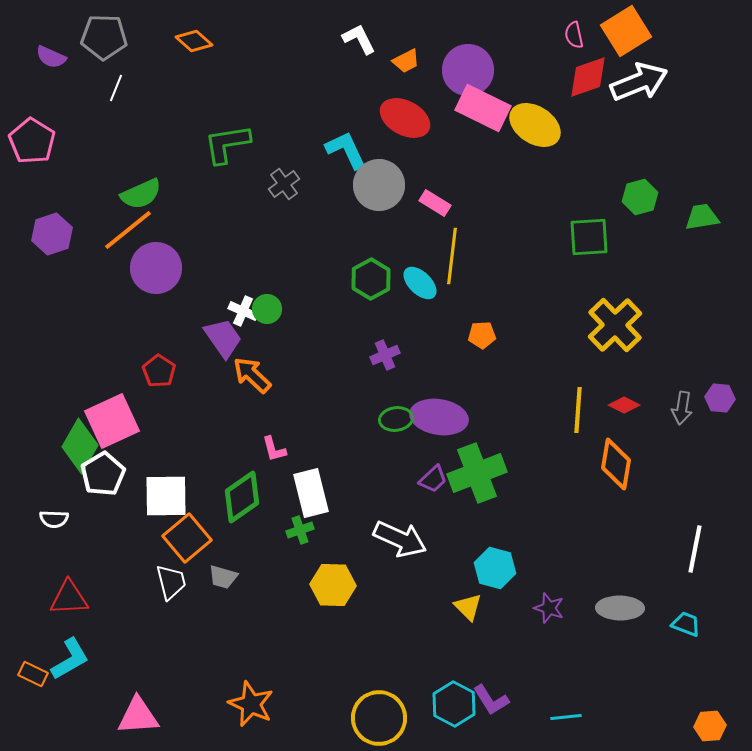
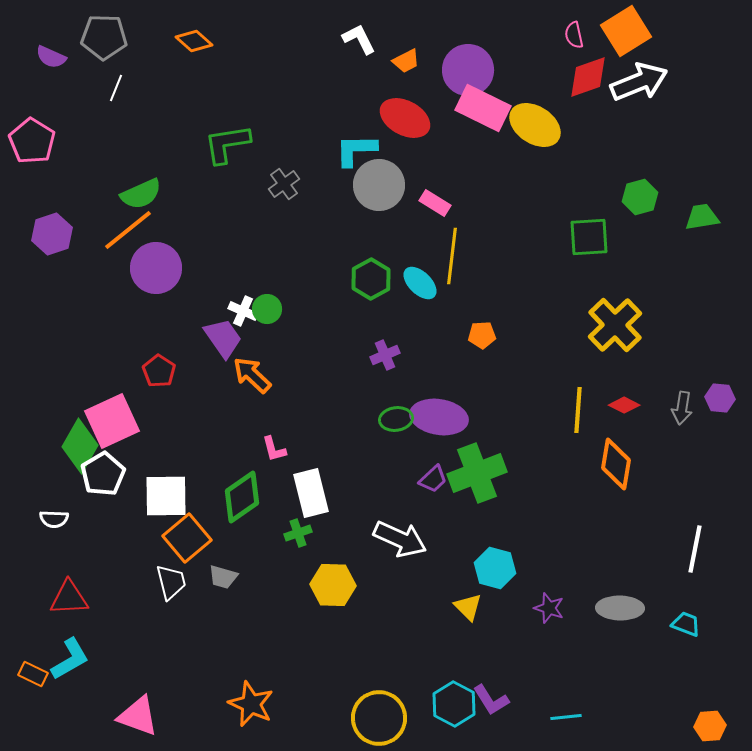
cyan L-shape at (346, 150): moved 10 px right; rotated 66 degrees counterclockwise
green cross at (300, 530): moved 2 px left, 3 px down
pink triangle at (138, 716): rotated 24 degrees clockwise
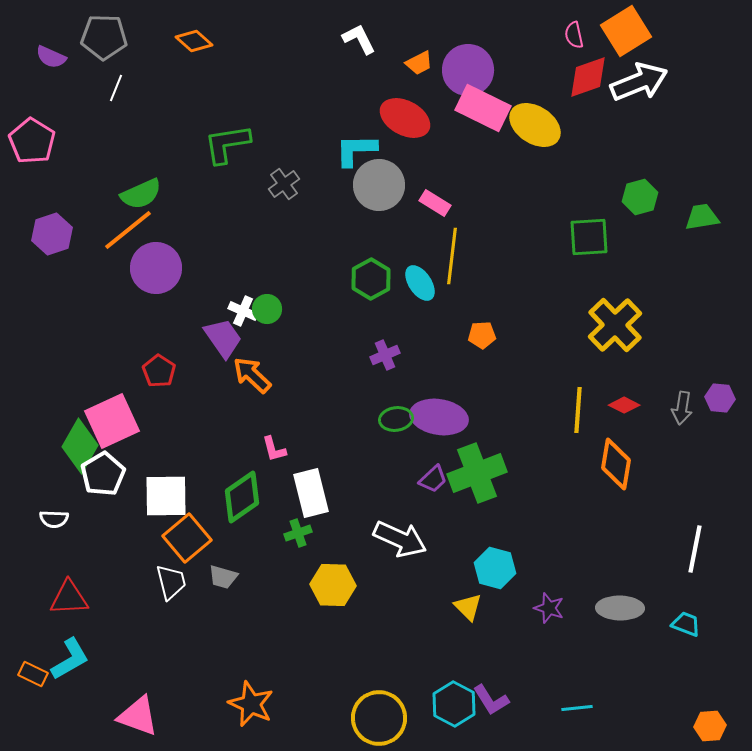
orange trapezoid at (406, 61): moved 13 px right, 2 px down
cyan ellipse at (420, 283): rotated 12 degrees clockwise
cyan line at (566, 717): moved 11 px right, 9 px up
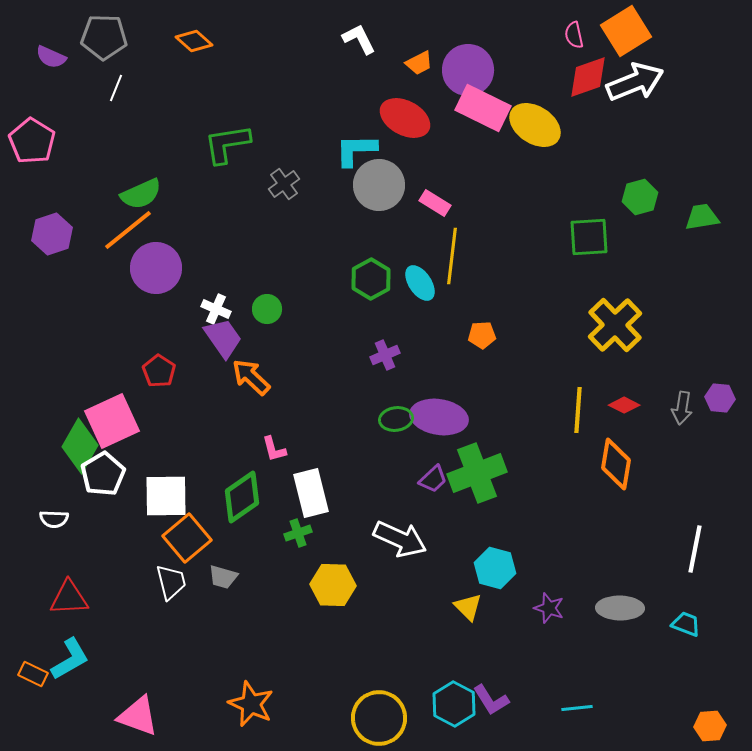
white arrow at (639, 82): moved 4 px left
white cross at (243, 311): moved 27 px left, 2 px up
orange arrow at (252, 375): moved 1 px left, 2 px down
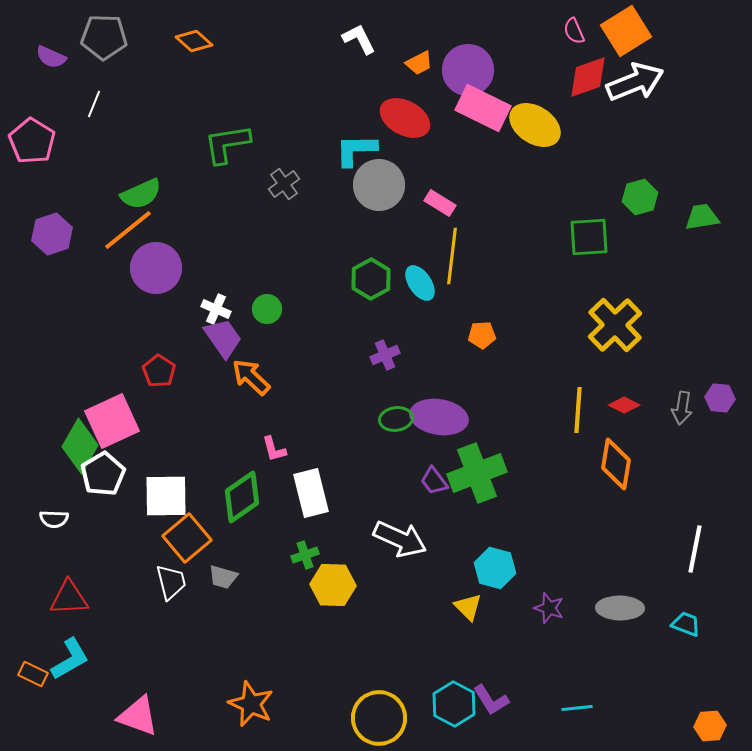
pink semicircle at (574, 35): moved 4 px up; rotated 12 degrees counterclockwise
white line at (116, 88): moved 22 px left, 16 px down
pink rectangle at (435, 203): moved 5 px right
purple trapezoid at (433, 479): moved 1 px right, 2 px down; rotated 96 degrees clockwise
green cross at (298, 533): moved 7 px right, 22 px down
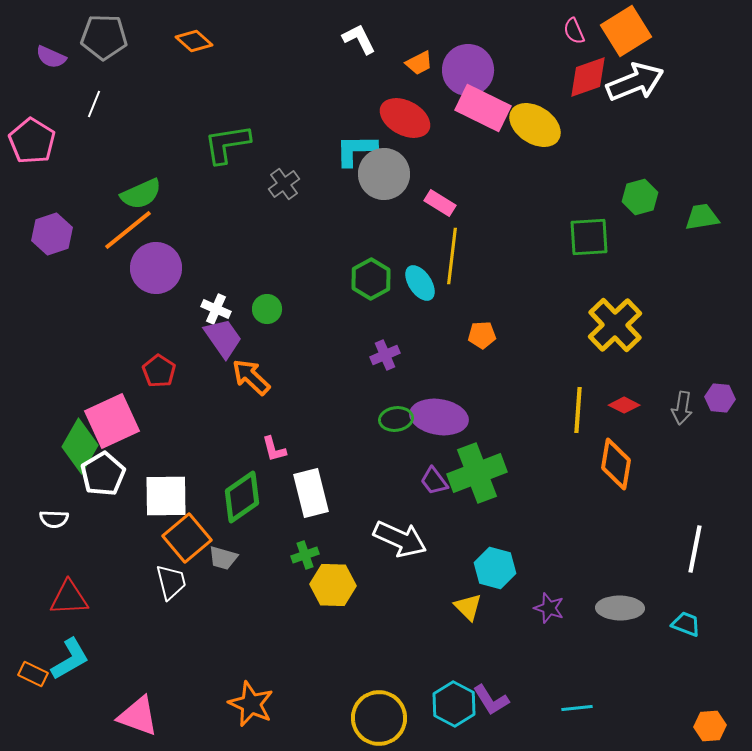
gray circle at (379, 185): moved 5 px right, 11 px up
gray trapezoid at (223, 577): moved 19 px up
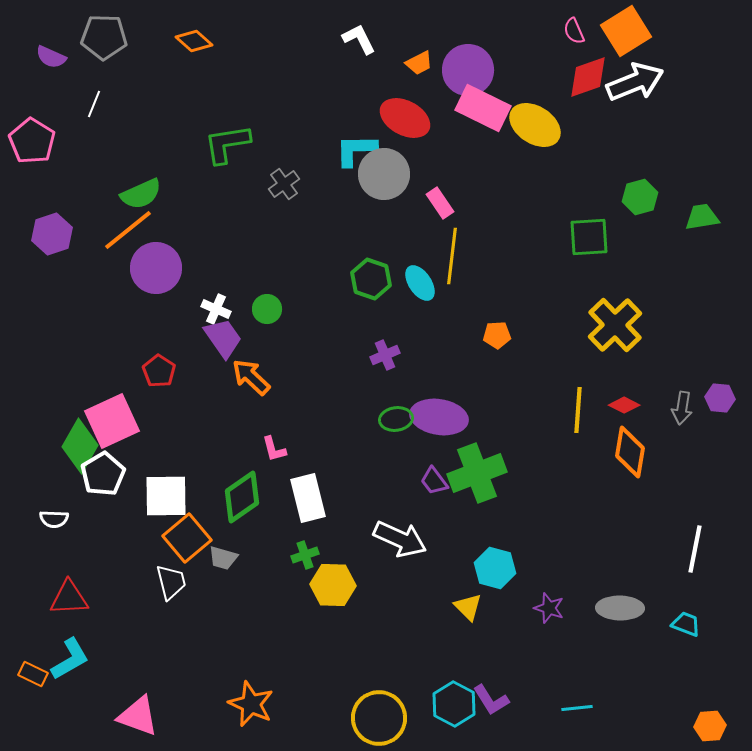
pink rectangle at (440, 203): rotated 24 degrees clockwise
green hexagon at (371, 279): rotated 12 degrees counterclockwise
orange pentagon at (482, 335): moved 15 px right
orange diamond at (616, 464): moved 14 px right, 12 px up
white rectangle at (311, 493): moved 3 px left, 5 px down
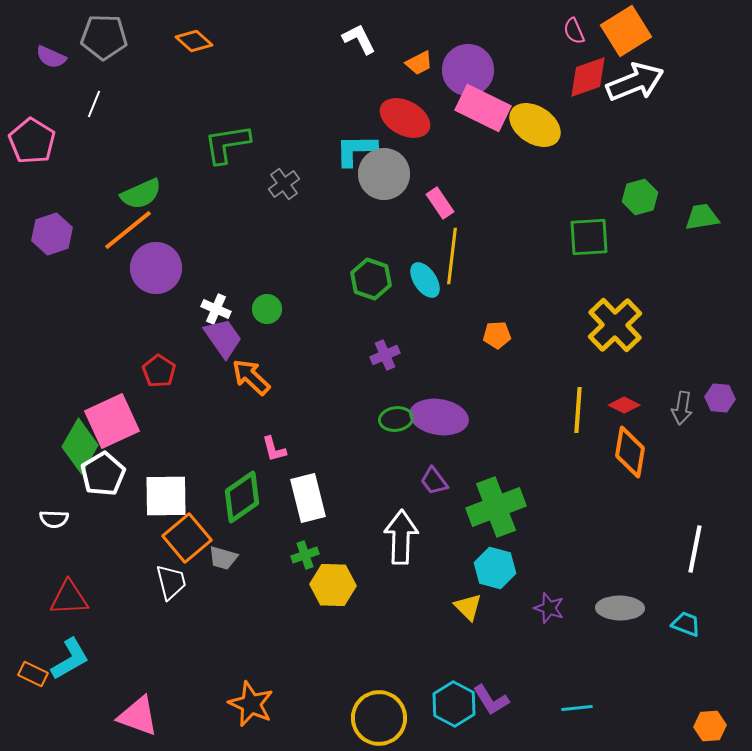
cyan ellipse at (420, 283): moved 5 px right, 3 px up
green cross at (477, 473): moved 19 px right, 34 px down
white arrow at (400, 539): moved 1 px right, 2 px up; rotated 112 degrees counterclockwise
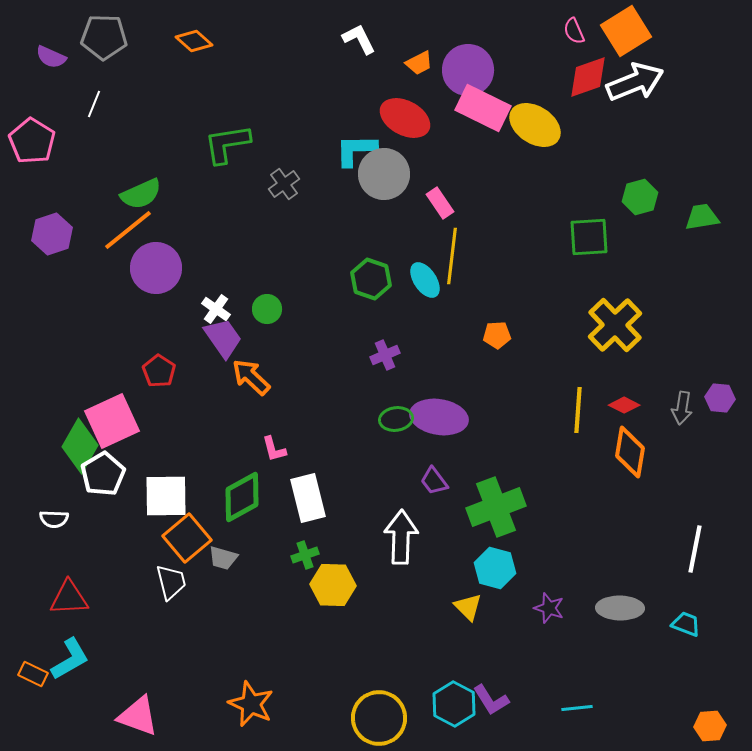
white cross at (216, 309): rotated 12 degrees clockwise
green diamond at (242, 497): rotated 6 degrees clockwise
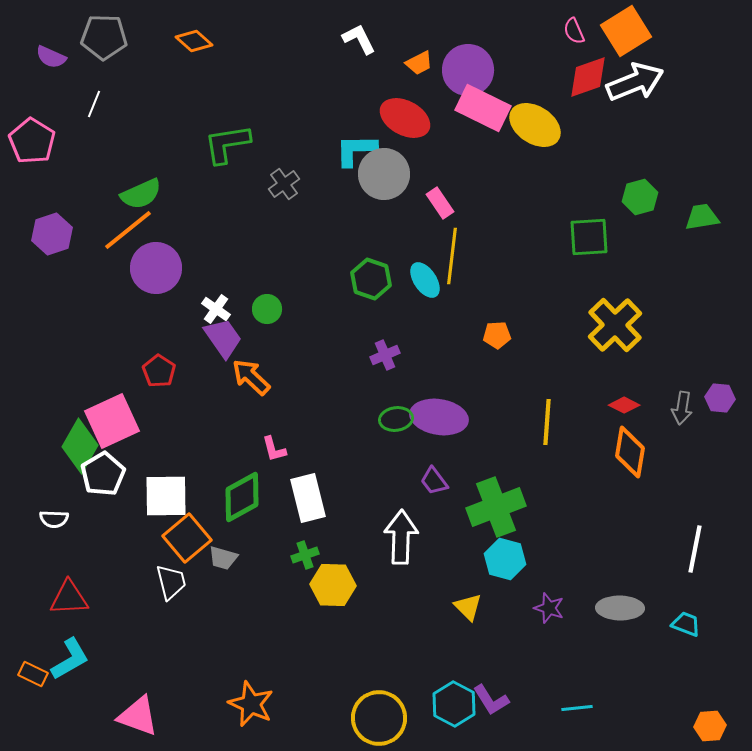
yellow line at (578, 410): moved 31 px left, 12 px down
cyan hexagon at (495, 568): moved 10 px right, 9 px up
